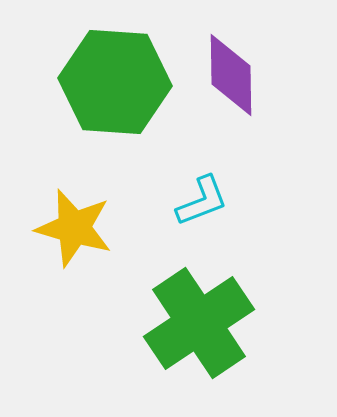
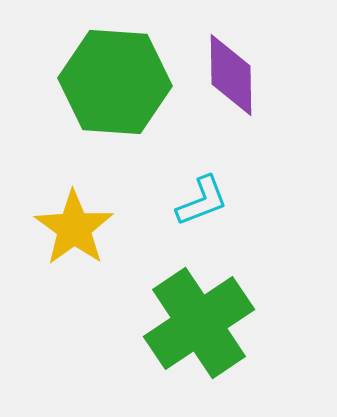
yellow star: rotated 20 degrees clockwise
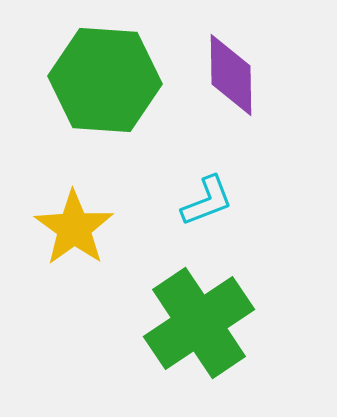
green hexagon: moved 10 px left, 2 px up
cyan L-shape: moved 5 px right
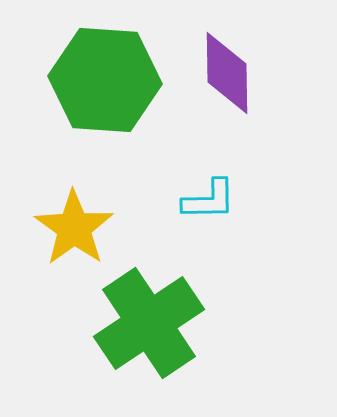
purple diamond: moved 4 px left, 2 px up
cyan L-shape: moved 2 px right, 1 px up; rotated 20 degrees clockwise
green cross: moved 50 px left
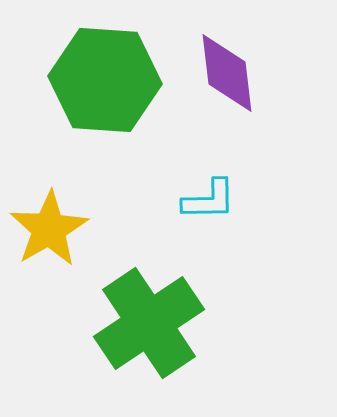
purple diamond: rotated 6 degrees counterclockwise
yellow star: moved 25 px left, 1 px down; rotated 6 degrees clockwise
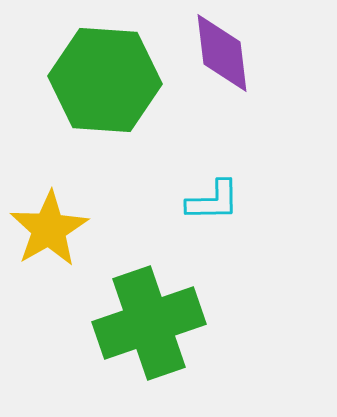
purple diamond: moved 5 px left, 20 px up
cyan L-shape: moved 4 px right, 1 px down
green cross: rotated 15 degrees clockwise
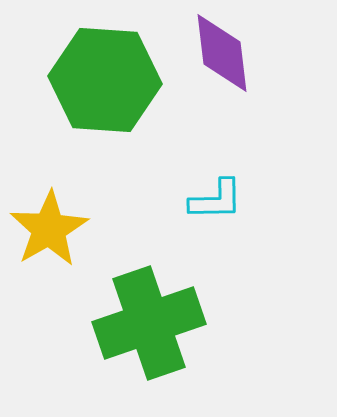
cyan L-shape: moved 3 px right, 1 px up
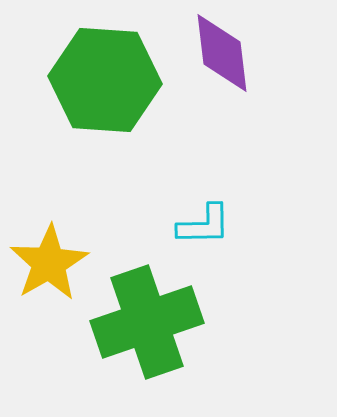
cyan L-shape: moved 12 px left, 25 px down
yellow star: moved 34 px down
green cross: moved 2 px left, 1 px up
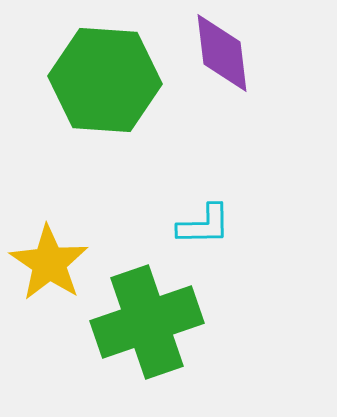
yellow star: rotated 8 degrees counterclockwise
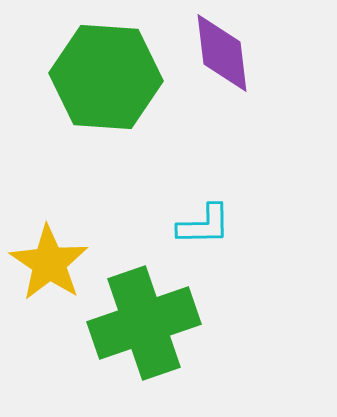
green hexagon: moved 1 px right, 3 px up
green cross: moved 3 px left, 1 px down
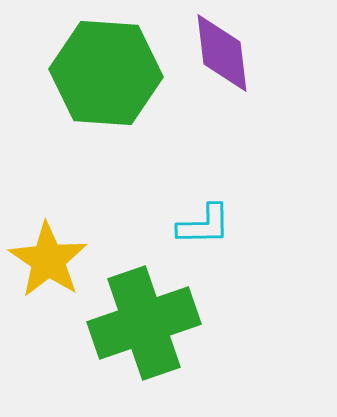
green hexagon: moved 4 px up
yellow star: moved 1 px left, 3 px up
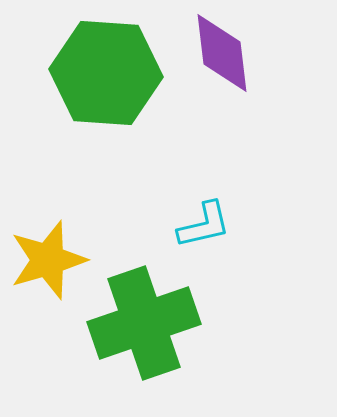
cyan L-shape: rotated 12 degrees counterclockwise
yellow star: rotated 22 degrees clockwise
